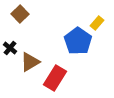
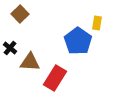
yellow rectangle: rotated 32 degrees counterclockwise
brown triangle: rotated 35 degrees clockwise
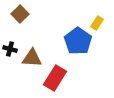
yellow rectangle: rotated 24 degrees clockwise
black cross: moved 1 px down; rotated 24 degrees counterclockwise
brown triangle: moved 2 px right, 4 px up
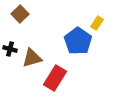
brown triangle: rotated 20 degrees counterclockwise
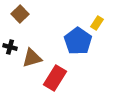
black cross: moved 2 px up
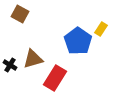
brown square: rotated 18 degrees counterclockwise
yellow rectangle: moved 4 px right, 6 px down
black cross: moved 18 px down; rotated 16 degrees clockwise
brown triangle: moved 1 px right, 1 px down
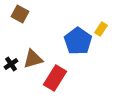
black cross: moved 1 px right, 1 px up; rotated 24 degrees clockwise
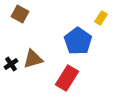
yellow rectangle: moved 11 px up
red rectangle: moved 12 px right
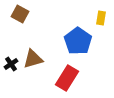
yellow rectangle: rotated 24 degrees counterclockwise
